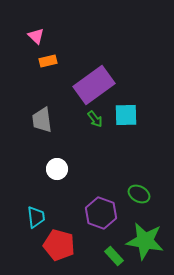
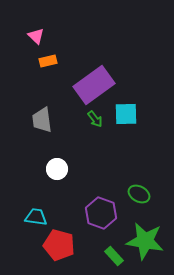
cyan square: moved 1 px up
cyan trapezoid: rotated 75 degrees counterclockwise
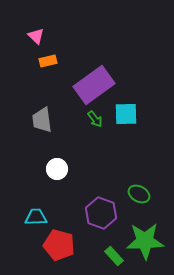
cyan trapezoid: rotated 10 degrees counterclockwise
green star: rotated 12 degrees counterclockwise
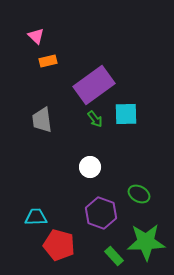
white circle: moved 33 px right, 2 px up
green star: moved 1 px right, 1 px down
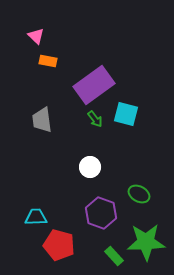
orange rectangle: rotated 24 degrees clockwise
cyan square: rotated 15 degrees clockwise
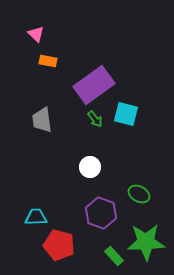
pink triangle: moved 2 px up
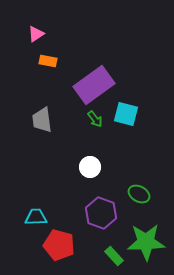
pink triangle: rotated 42 degrees clockwise
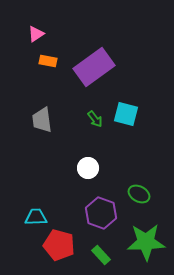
purple rectangle: moved 18 px up
white circle: moved 2 px left, 1 px down
green rectangle: moved 13 px left, 1 px up
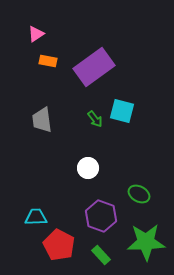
cyan square: moved 4 px left, 3 px up
purple hexagon: moved 3 px down
red pentagon: rotated 12 degrees clockwise
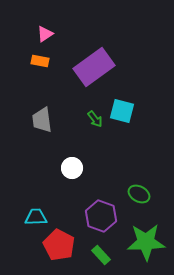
pink triangle: moved 9 px right
orange rectangle: moved 8 px left
white circle: moved 16 px left
